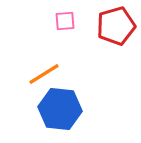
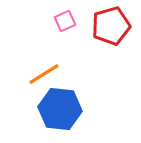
pink square: rotated 20 degrees counterclockwise
red pentagon: moved 5 px left
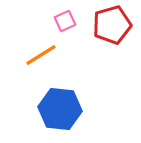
red pentagon: moved 1 px right, 1 px up
orange line: moved 3 px left, 19 px up
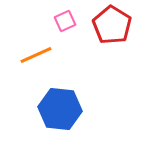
red pentagon: rotated 24 degrees counterclockwise
orange line: moved 5 px left; rotated 8 degrees clockwise
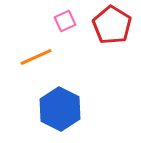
orange line: moved 2 px down
blue hexagon: rotated 21 degrees clockwise
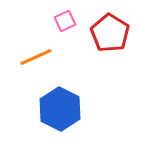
red pentagon: moved 2 px left, 8 px down
